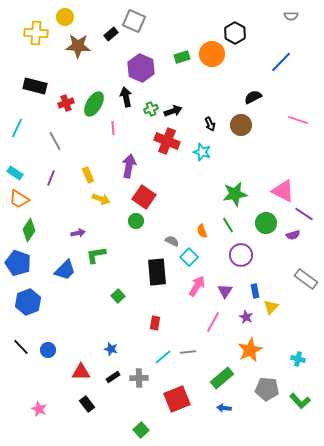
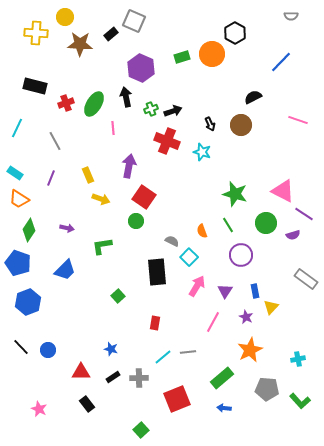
brown star at (78, 46): moved 2 px right, 2 px up
green star at (235, 194): rotated 25 degrees clockwise
purple arrow at (78, 233): moved 11 px left, 5 px up; rotated 24 degrees clockwise
green L-shape at (96, 255): moved 6 px right, 9 px up
cyan cross at (298, 359): rotated 24 degrees counterclockwise
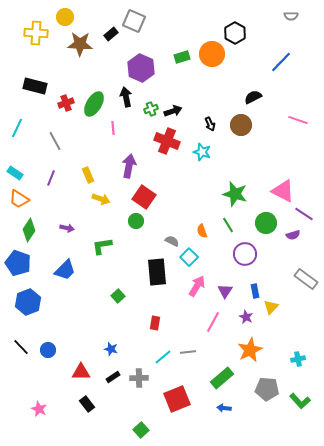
purple circle at (241, 255): moved 4 px right, 1 px up
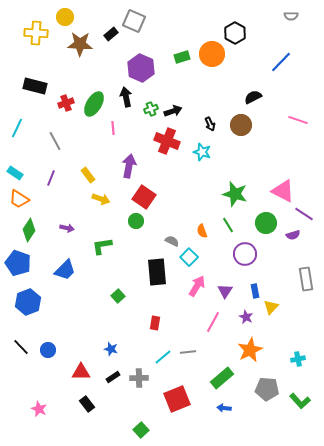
yellow rectangle at (88, 175): rotated 14 degrees counterclockwise
gray rectangle at (306, 279): rotated 45 degrees clockwise
